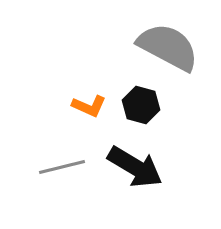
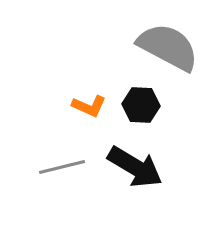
black hexagon: rotated 12 degrees counterclockwise
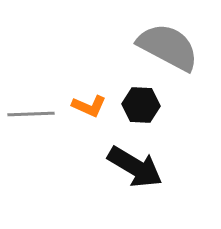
gray line: moved 31 px left, 53 px up; rotated 12 degrees clockwise
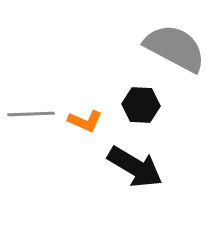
gray semicircle: moved 7 px right, 1 px down
orange L-shape: moved 4 px left, 15 px down
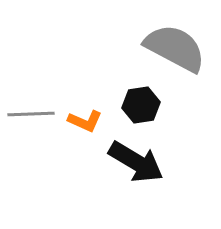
black hexagon: rotated 12 degrees counterclockwise
black arrow: moved 1 px right, 5 px up
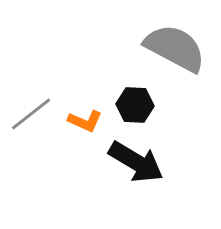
black hexagon: moved 6 px left; rotated 12 degrees clockwise
gray line: rotated 36 degrees counterclockwise
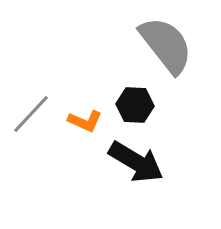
gray semicircle: moved 9 px left, 3 px up; rotated 24 degrees clockwise
gray line: rotated 9 degrees counterclockwise
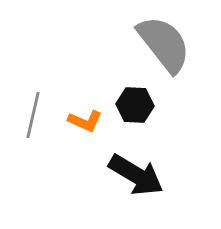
gray semicircle: moved 2 px left, 1 px up
gray line: moved 2 px right, 1 px down; rotated 30 degrees counterclockwise
black arrow: moved 13 px down
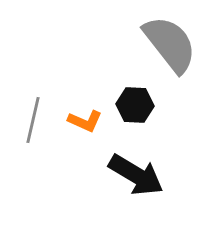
gray semicircle: moved 6 px right
gray line: moved 5 px down
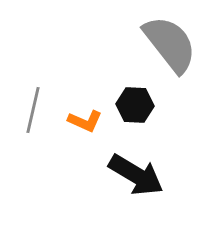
gray line: moved 10 px up
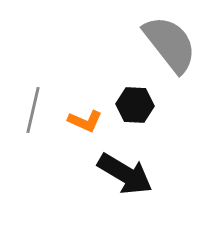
black arrow: moved 11 px left, 1 px up
